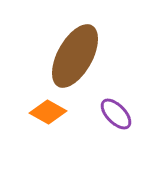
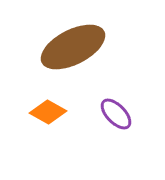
brown ellipse: moved 2 px left, 9 px up; rotated 34 degrees clockwise
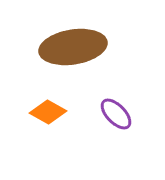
brown ellipse: rotated 18 degrees clockwise
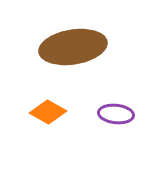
purple ellipse: rotated 40 degrees counterclockwise
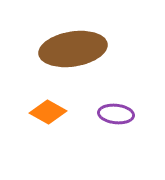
brown ellipse: moved 2 px down
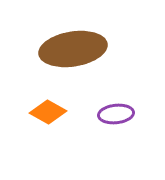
purple ellipse: rotated 12 degrees counterclockwise
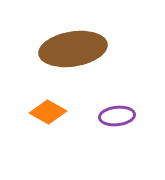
purple ellipse: moved 1 px right, 2 px down
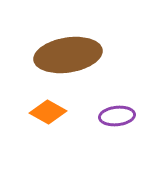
brown ellipse: moved 5 px left, 6 px down
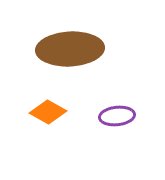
brown ellipse: moved 2 px right, 6 px up; rotated 6 degrees clockwise
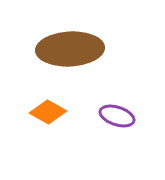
purple ellipse: rotated 24 degrees clockwise
